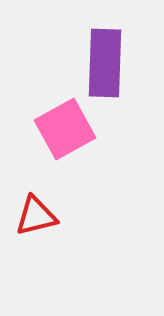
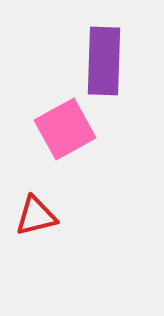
purple rectangle: moved 1 px left, 2 px up
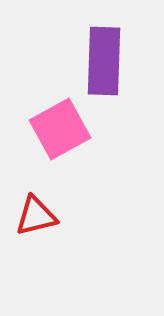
pink square: moved 5 px left
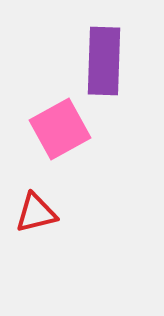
red triangle: moved 3 px up
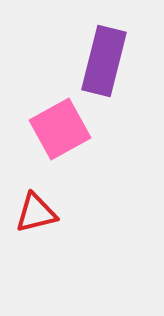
purple rectangle: rotated 12 degrees clockwise
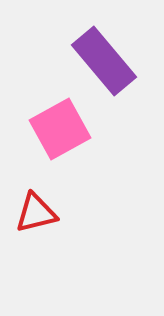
purple rectangle: rotated 54 degrees counterclockwise
